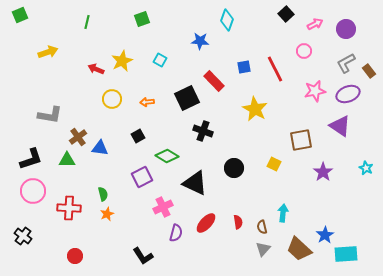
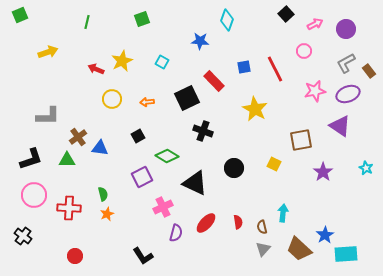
cyan square at (160, 60): moved 2 px right, 2 px down
gray L-shape at (50, 115): moved 2 px left, 1 px down; rotated 10 degrees counterclockwise
pink circle at (33, 191): moved 1 px right, 4 px down
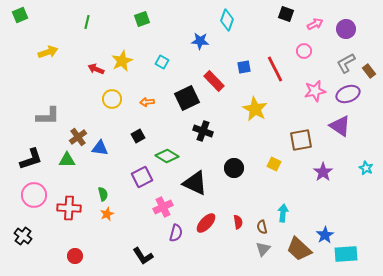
black square at (286, 14): rotated 28 degrees counterclockwise
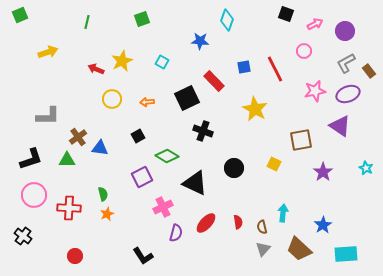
purple circle at (346, 29): moved 1 px left, 2 px down
blue star at (325, 235): moved 2 px left, 10 px up
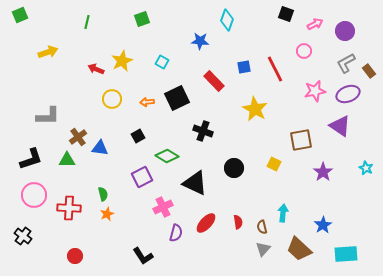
black square at (187, 98): moved 10 px left
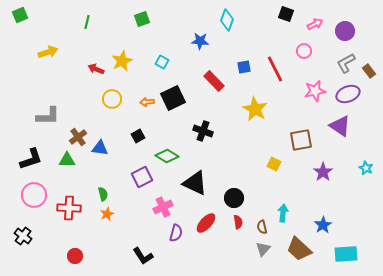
black square at (177, 98): moved 4 px left
black circle at (234, 168): moved 30 px down
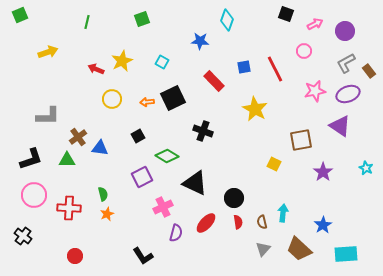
brown semicircle at (262, 227): moved 5 px up
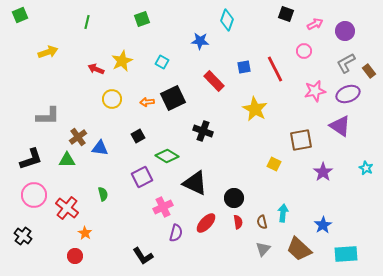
red cross at (69, 208): moved 2 px left; rotated 35 degrees clockwise
orange star at (107, 214): moved 22 px left, 19 px down; rotated 16 degrees counterclockwise
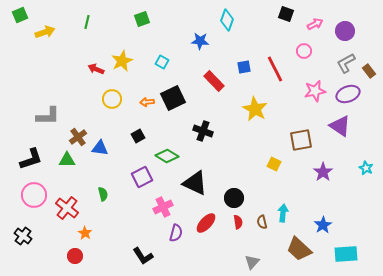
yellow arrow at (48, 52): moved 3 px left, 20 px up
gray triangle at (263, 249): moved 11 px left, 13 px down
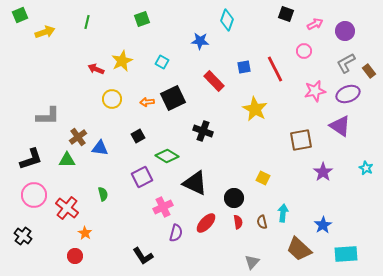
yellow square at (274, 164): moved 11 px left, 14 px down
